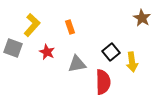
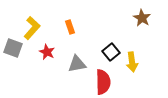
yellow L-shape: moved 3 px down
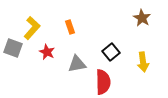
yellow arrow: moved 11 px right
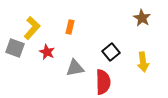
orange rectangle: rotated 32 degrees clockwise
gray square: moved 2 px right
gray triangle: moved 2 px left, 4 px down
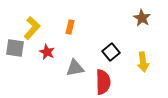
gray square: rotated 12 degrees counterclockwise
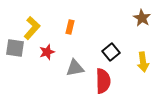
red star: rotated 28 degrees clockwise
red semicircle: moved 1 px up
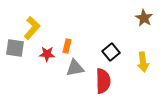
brown star: moved 2 px right
orange rectangle: moved 3 px left, 19 px down
red star: moved 2 px down; rotated 21 degrees clockwise
